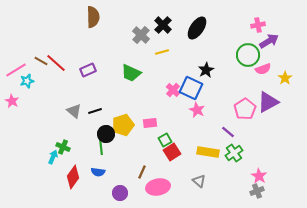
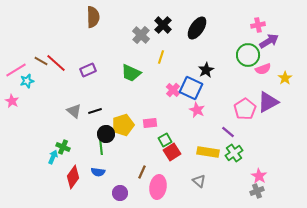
yellow line at (162, 52): moved 1 px left, 5 px down; rotated 56 degrees counterclockwise
pink ellipse at (158, 187): rotated 70 degrees counterclockwise
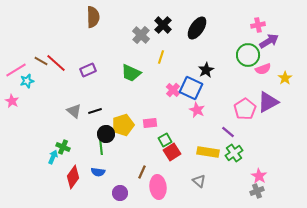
pink ellipse at (158, 187): rotated 15 degrees counterclockwise
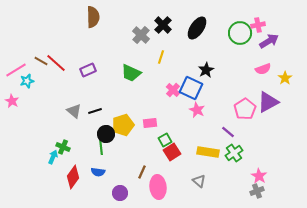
green circle at (248, 55): moved 8 px left, 22 px up
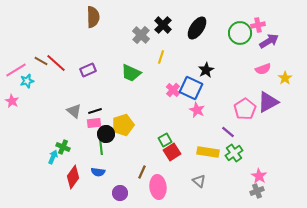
pink rectangle at (150, 123): moved 56 px left
